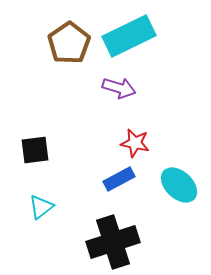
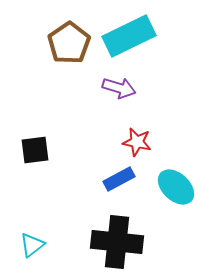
red star: moved 2 px right, 1 px up
cyan ellipse: moved 3 px left, 2 px down
cyan triangle: moved 9 px left, 38 px down
black cross: moved 4 px right; rotated 24 degrees clockwise
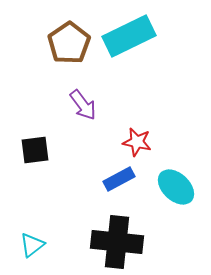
purple arrow: moved 36 px left, 17 px down; rotated 36 degrees clockwise
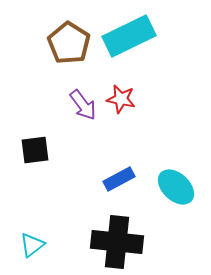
brown pentagon: rotated 6 degrees counterclockwise
red star: moved 16 px left, 43 px up
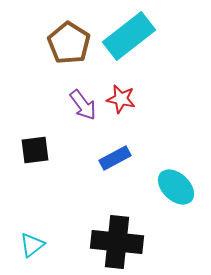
cyan rectangle: rotated 12 degrees counterclockwise
blue rectangle: moved 4 px left, 21 px up
